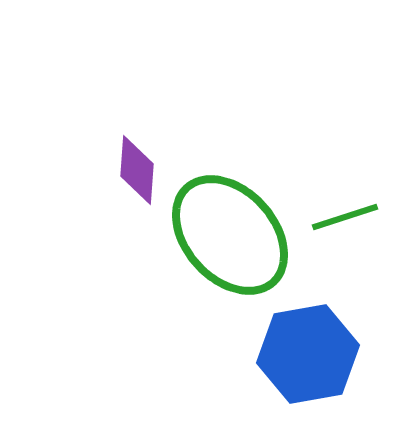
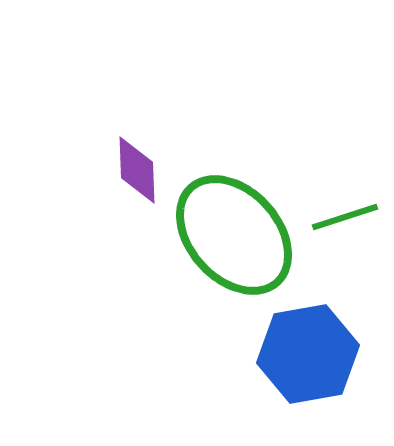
purple diamond: rotated 6 degrees counterclockwise
green ellipse: moved 4 px right
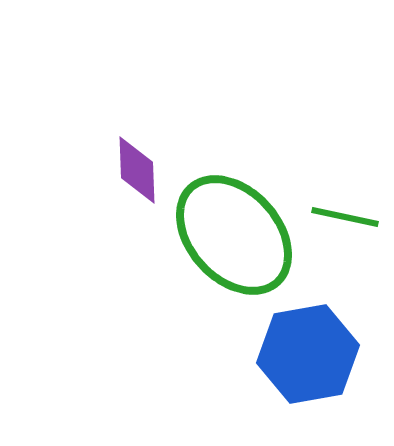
green line: rotated 30 degrees clockwise
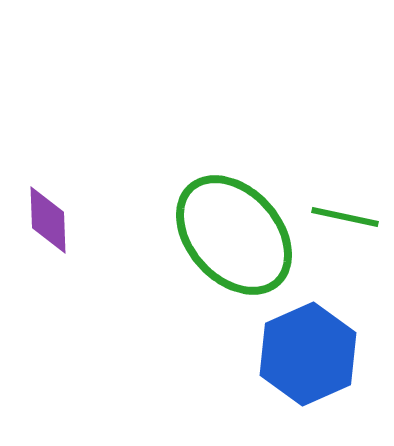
purple diamond: moved 89 px left, 50 px down
blue hexagon: rotated 14 degrees counterclockwise
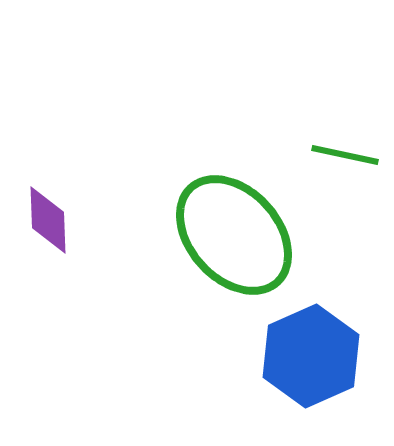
green line: moved 62 px up
blue hexagon: moved 3 px right, 2 px down
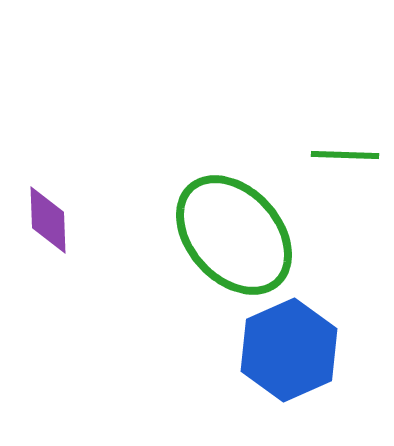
green line: rotated 10 degrees counterclockwise
blue hexagon: moved 22 px left, 6 px up
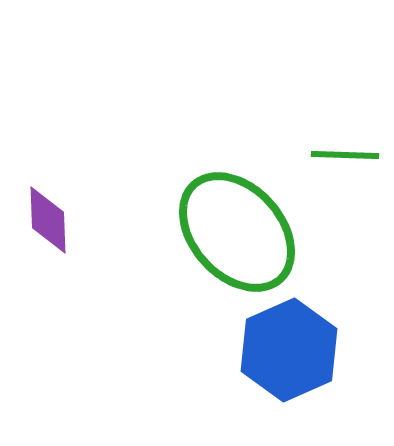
green ellipse: moved 3 px right, 3 px up
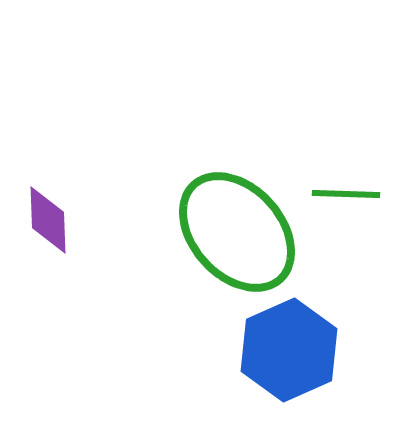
green line: moved 1 px right, 39 px down
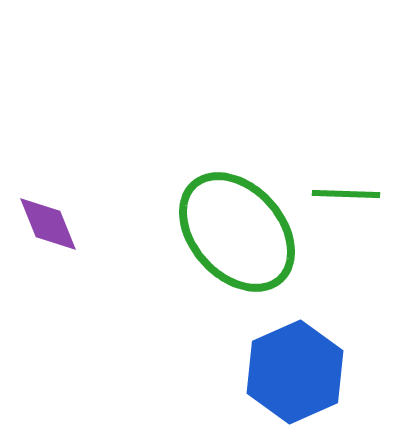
purple diamond: moved 4 px down; rotated 20 degrees counterclockwise
blue hexagon: moved 6 px right, 22 px down
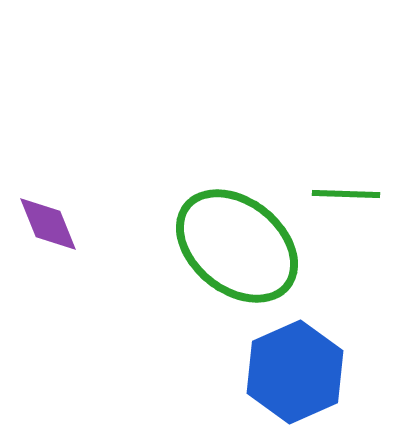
green ellipse: moved 14 px down; rotated 9 degrees counterclockwise
